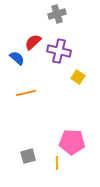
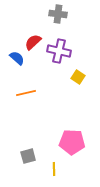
gray cross: moved 1 px right; rotated 24 degrees clockwise
yellow line: moved 3 px left, 6 px down
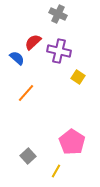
gray cross: rotated 18 degrees clockwise
orange line: rotated 36 degrees counterclockwise
pink pentagon: rotated 30 degrees clockwise
gray square: rotated 28 degrees counterclockwise
yellow line: moved 2 px right, 2 px down; rotated 32 degrees clockwise
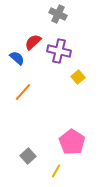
yellow square: rotated 16 degrees clockwise
orange line: moved 3 px left, 1 px up
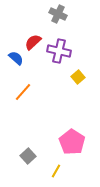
blue semicircle: moved 1 px left
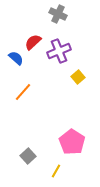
purple cross: rotated 35 degrees counterclockwise
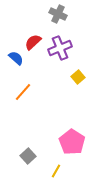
purple cross: moved 1 px right, 3 px up
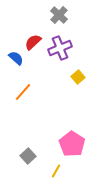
gray cross: moved 1 px right, 1 px down; rotated 18 degrees clockwise
pink pentagon: moved 2 px down
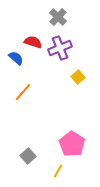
gray cross: moved 1 px left, 2 px down
red semicircle: rotated 60 degrees clockwise
yellow line: moved 2 px right
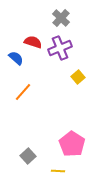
gray cross: moved 3 px right, 1 px down
yellow line: rotated 64 degrees clockwise
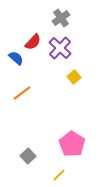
gray cross: rotated 12 degrees clockwise
red semicircle: rotated 114 degrees clockwise
purple cross: rotated 25 degrees counterclockwise
yellow square: moved 4 px left
orange line: moved 1 px left, 1 px down; rotated 12 degrees clockwise
yellow line: moved 1 px right, 4 px down; rotated 48 degrees counterclockwise
